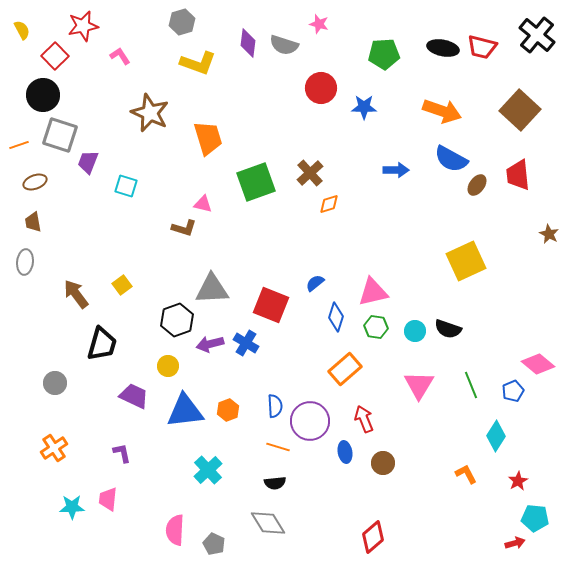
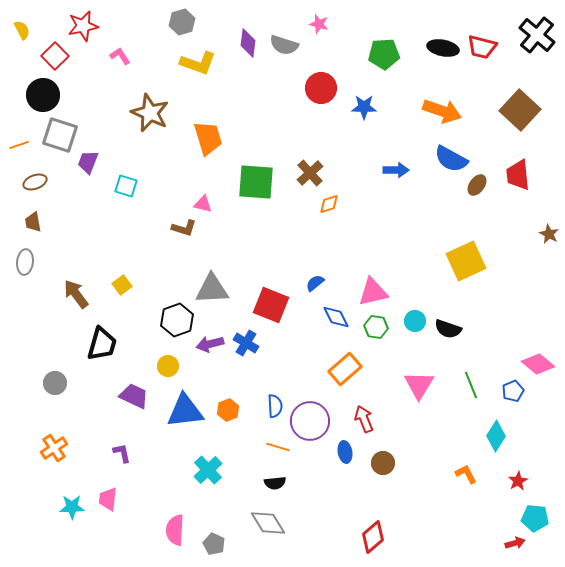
green square at (256, 182): rotated 24 degrees clockwise
blue diamond at (336, 317): rotated 44 degrees counterclockwise
cyan circle at (415, 331): moved 10 px up
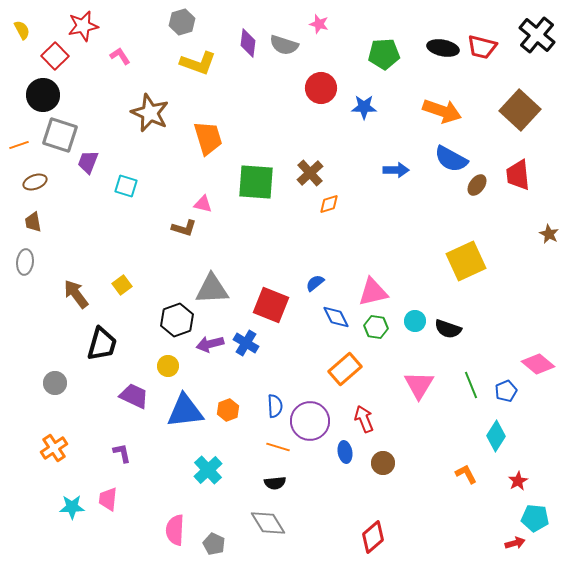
blue pentagon at (513, 391): moved 7 px left
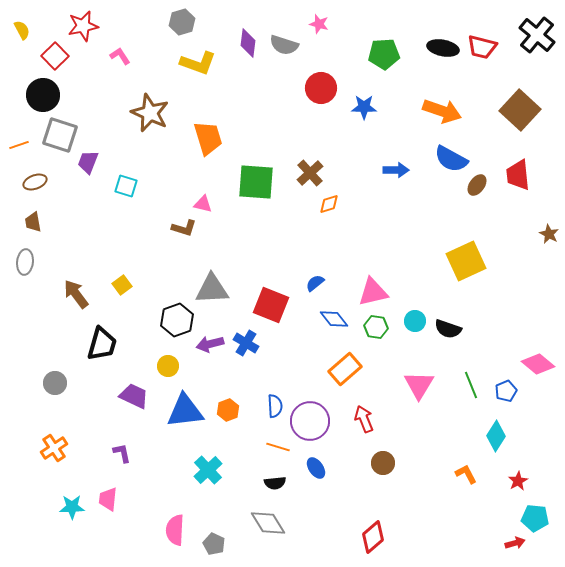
blue diamond at (336, 317): moved 2 px left, 2 px down; rotated 12 degrees counterclockwise
blue ellipse at (345, 452): moved 29 px left, 16 px down; rotated 25 degrees counterclockwise
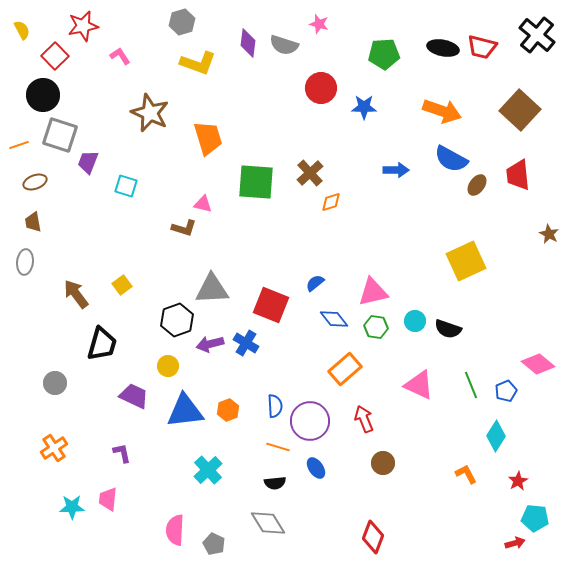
orange diamond at (329, 204): moved 2 px right, 2 px up
pink triangle at (419, 385): rotated 36 degrees counterclockwise
red diamond at (373, 537): rotated 28 degrees counterclockwise
